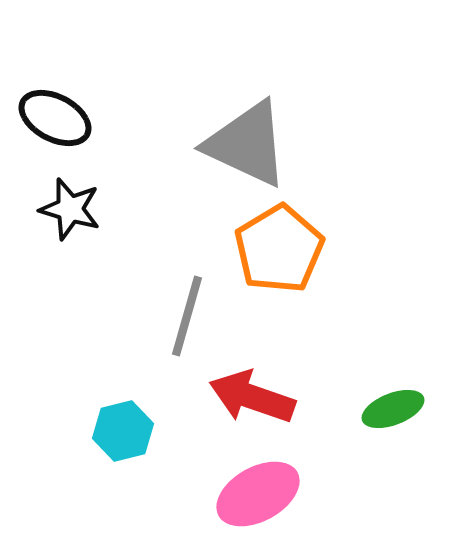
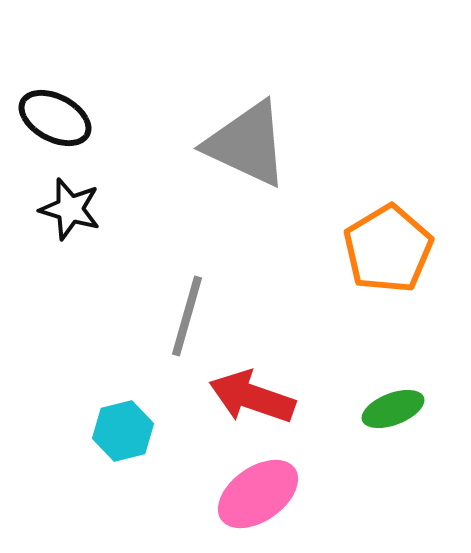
orange pentagon: moved 109 px right
pink ellipse: rotated 6 degrees counterclockwise
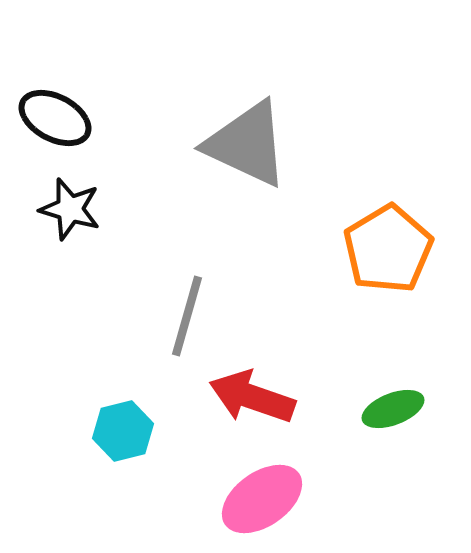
pink ellipse: moved 4 px right, 5 px down
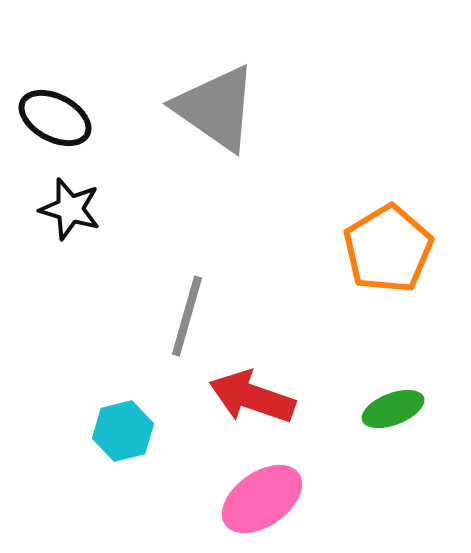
gray triangle: moved 31 px left, 36 px up; rotated 10 degrees clockwise
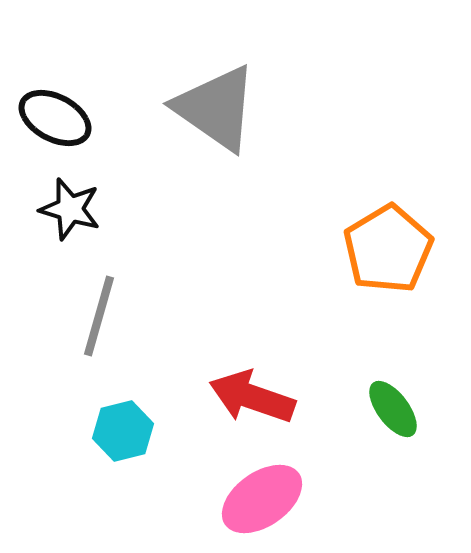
gray line: moved 88 px left
green ellipse: rotated 74 degrees clockwise
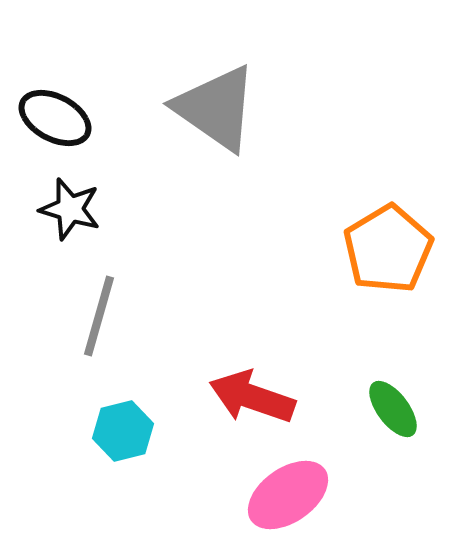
pink ellipse: moved 26 px right, 4 px up
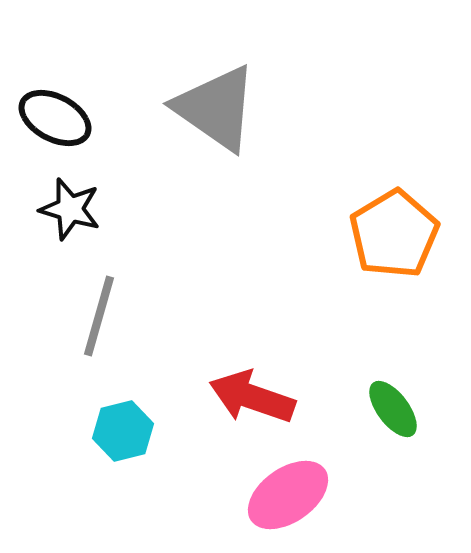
orange pentagon: moved 6 px right, 15 px up
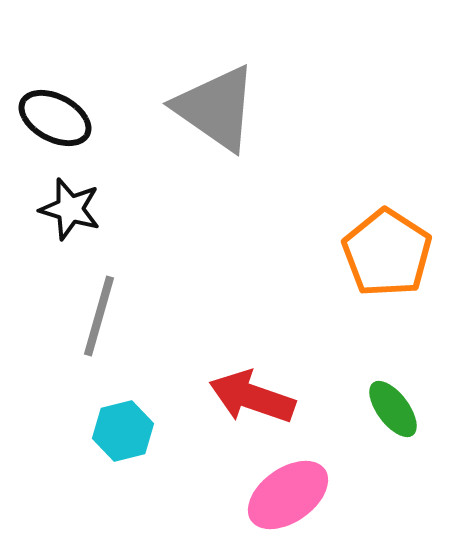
orange pentagon: moved 7 px left, 19 px down; rotated 8 degrees counterclockwise
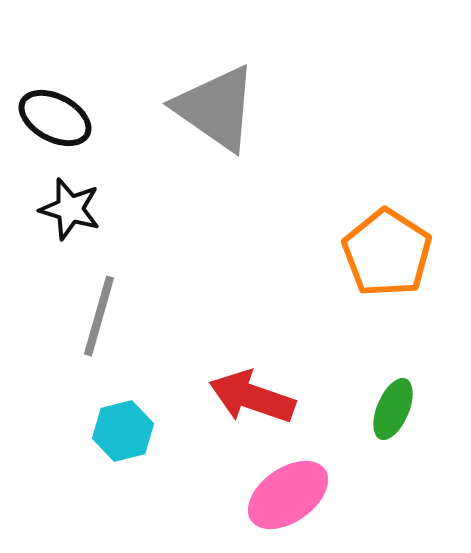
green ellipse: rotated 60 degrees clockwise
